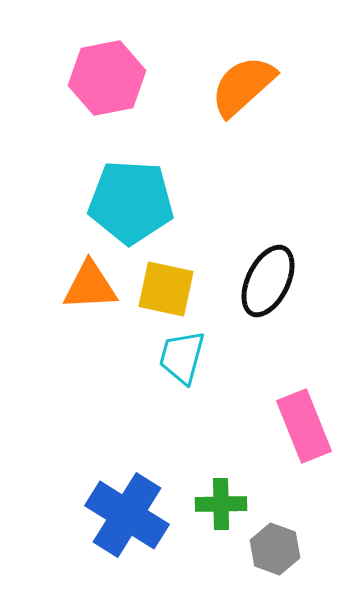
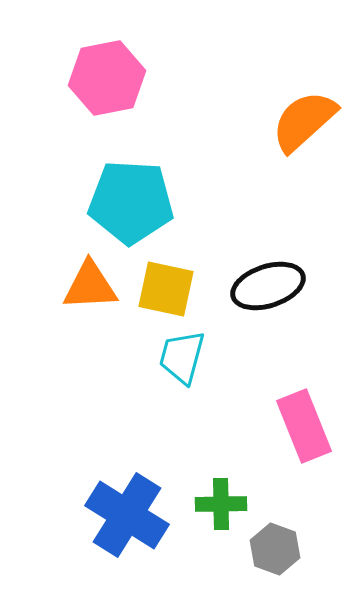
orange semicircle: moved 61 px right, 35 px down
black ellipse: moved 5 px down; rotated 46 degrees clockwise
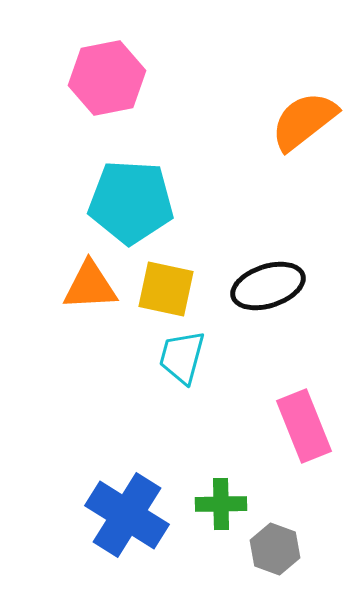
orange semicircle: rotated 4 degrees clockwise
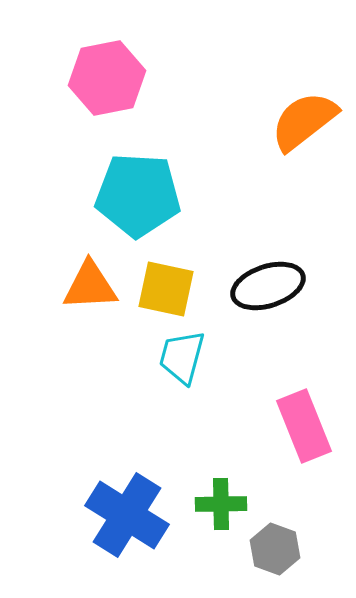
cyan pentagon: moved 7 px right, 7 px up
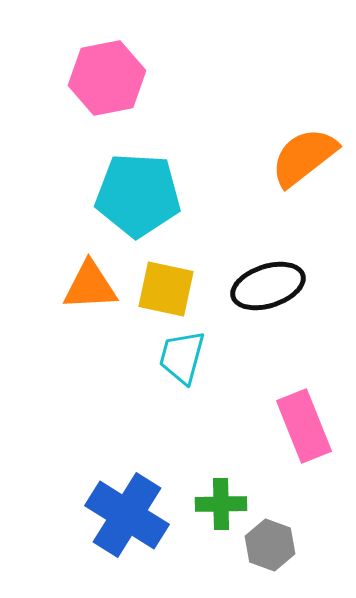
orange semicircle: moved 36 px down
gray hexagon: moved 5 px left, 4 px up
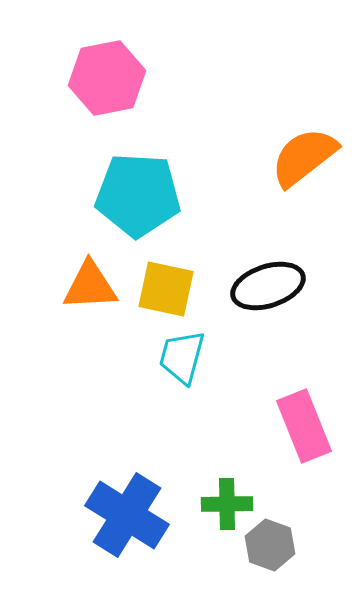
green cross: moved 6 px right
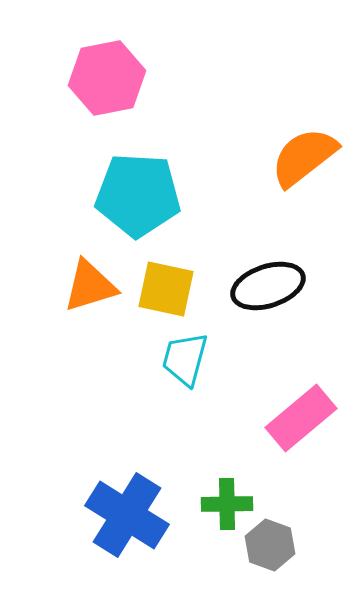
orange triangle: rotated 14 degrees counterclockwise
cyan trapezoid: moved 3 px right, 2 px down
pink rectangle: moved 3 px left, 8 px up; rotated 72 degrees clockwise
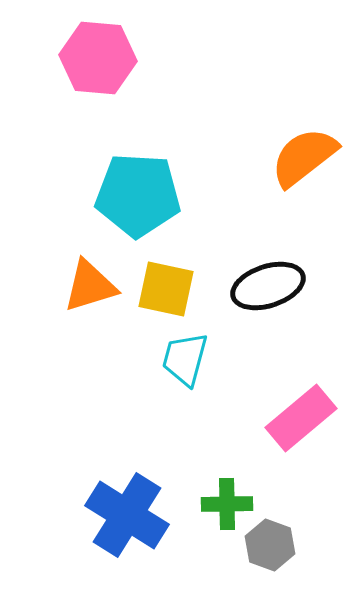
pink hexagon: moved 9 px left, 20 px up; rotated 16 degrees clockwise
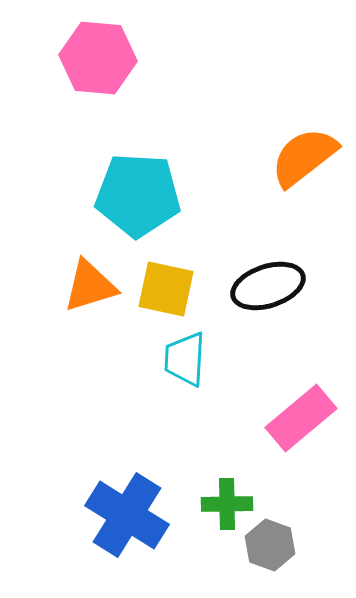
cyan trapezoid: rotated 12 degrees counterclockwise
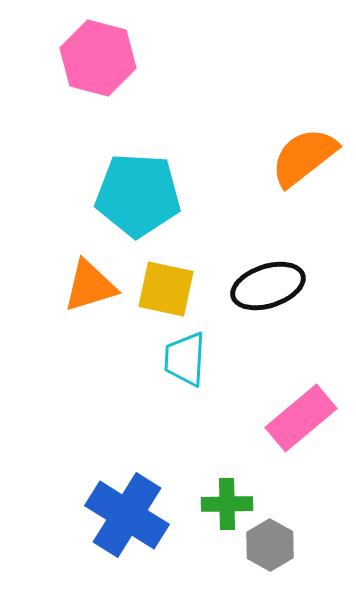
pink hexagon: rotated 10 degrees clockwise
gray hexagon: rotated 9 degrees clockwise
